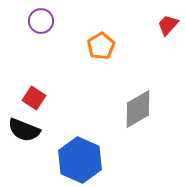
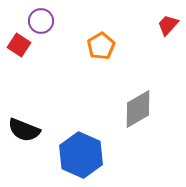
red square: moved 15 px left, 53 px up
blue hexagon: moved 1 px right, 5 px up
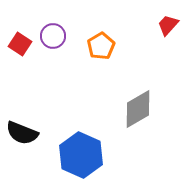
purple circle: moved 12 px right, 15 px down
red square: moved 1 px right, 1 px up
black semicircle: moved 2 px left, 3 px down
